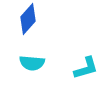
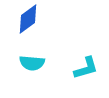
blue diamond: rotated 12 degrees clockwise
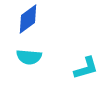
cyan semicircle: moved 3 px left, 6 px up
